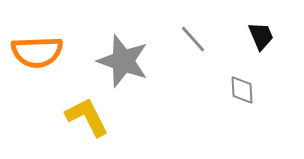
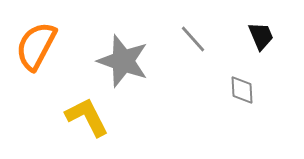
orange semicircle: moved 1 px left, 6 px up; rotated 120 degrees clockwise
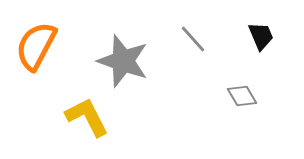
gray diamond: moved 6 px down; rotated 28 degrees counterclockwise
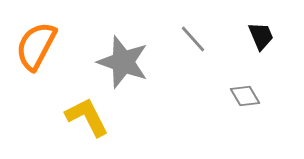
gray star: moved 1 px down
gray diamond: moved 3 px right
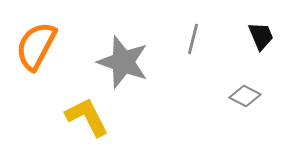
gray line: rotated 56 degrees clockwise
gray diamond: rotated 32 degrees counterclockwise
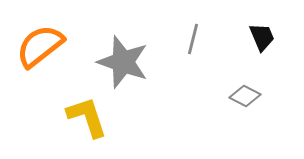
black trapezoid: moved 1 px right, 1 px down
orange semicircle: moved 4 px right; rotated 24 degrees clockwise
yellow L-shape: rotated 9 degrees clockwise
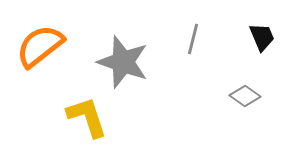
gray diamond: rotated 8 degrees clockwise
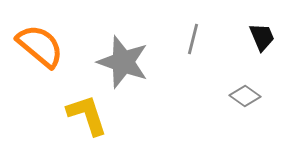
orange semicircle: rotated 78 degrees clockwise
yellow L-shape: moved 2 px up
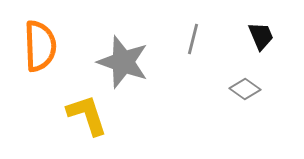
black trapezoid: moved 1 px left, 1 px up
orange semicircle: rotated 48 degrees clockwise
gray diamond: moved 7 px up
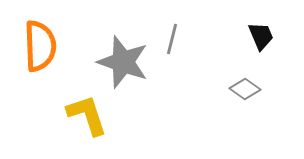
gray line: moved 21 px left
